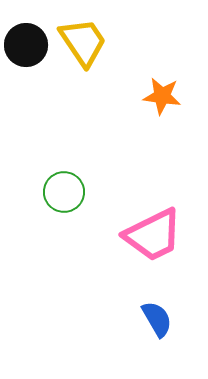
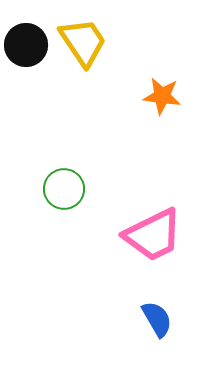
green circle: moved 3 px up
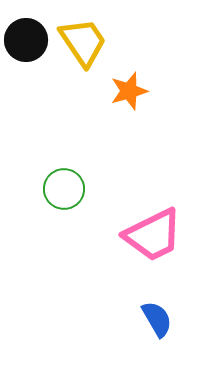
black circle: moved 5 px up
orange star: moved 33 px left, 5 px up; rotated 24 degrees counterclockwise
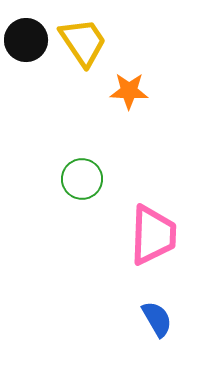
orange star: rotated 18 degrees clockwise
green circle: moved 18 px right, 10 px up
pink trapezoid: rotated 62 degrees counterclockwise
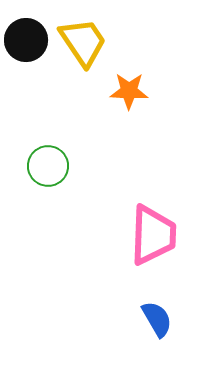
green circle: moved 34 px left, 13 px up
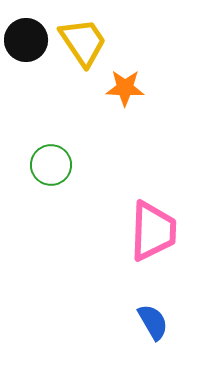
orange star: moved 4 px left, 3 px up
green circle: moved 3 px right, 1 px up
pink trapezoid: moved 4 px up
blue semicircle: moved 4 px left, 3 px down
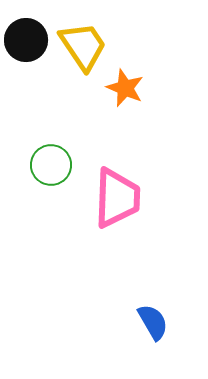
yellow trapezoid: moved 4 px down
orange star: rotated 21 degrees clockwise
pink trapezoid: moved 36 px left, 33 px up
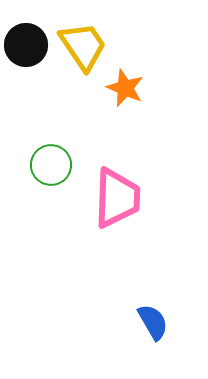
black circle: moved 5 px down
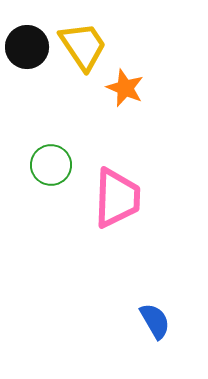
black circle: moved 1 px right, 2 px down
blue semicircle: moved 2 px right, 1 px up
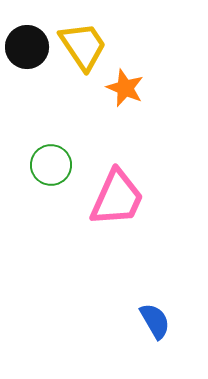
pink trapezoid: rotated 22 degrees clockwise
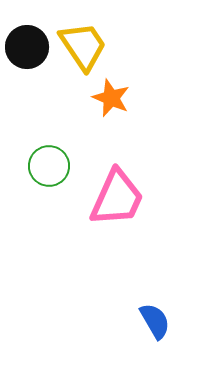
orange star: moved 14 px left, 10 px down
green circle: moved 2 px left, 1 px down
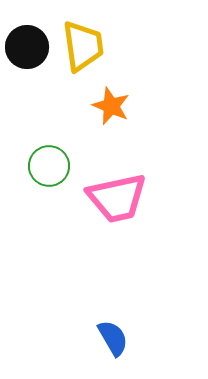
yellow trapezoid: rotated 26 degrees clockwise
orange star: moved 8 px down
pink trapezoid: rotated 54 degrees clockwise
blue semicircle: moved 42 px left, 17 px down
